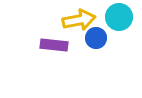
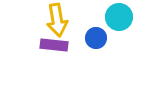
yellow arrow: moved 22 px left; rotated 92 degrees clockwise
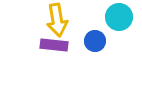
blue circle: moved 1 px left, 3 px down
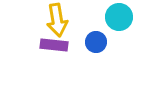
blue circle: moved 1 px right, 1 px down
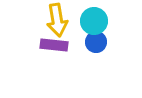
cyan circle: moved 25 px left, 4 px down
